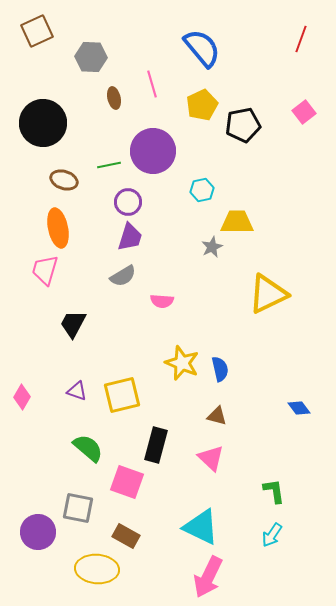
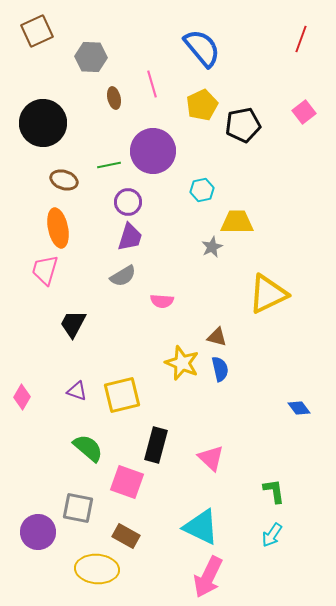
brown triangle at (217, 416): moved 79 px up
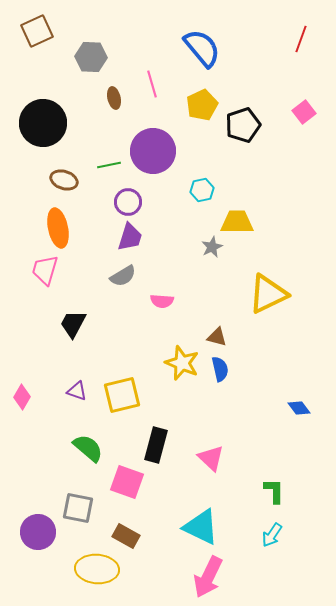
black pentagon at (243, 125): rotated 8 degrees counterclockwise
green L-shape at (274, 491): rotated 8 degrees clockwise
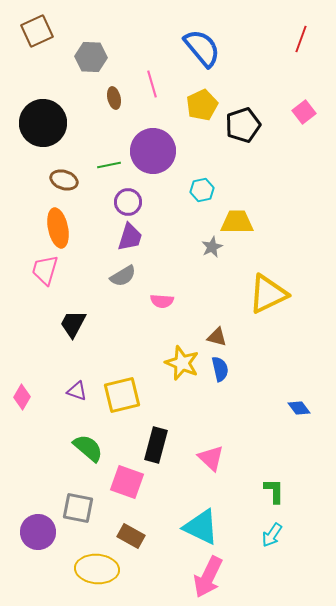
brown rectangle at (126, 536): moved 5 px right
